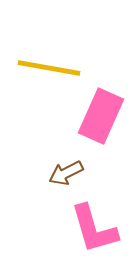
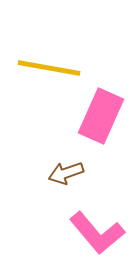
brown arrow: rotated 8 degrees clockwise
pink L-shape: moved 3 px right, 4 px down; rotated 24 degrees counterclockwise
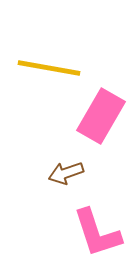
pink rectangle: rotated 6 degrees clockwise
pink L-shape: rotated 22 degrees clockwise
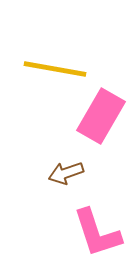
yellow line: moved 6 px right, 1 px down
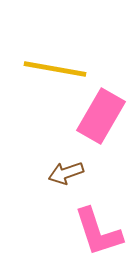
pink L-shape: moved 1 px right, 1 px up
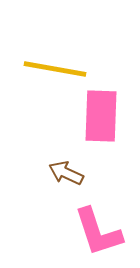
pink rectangle: rotated 28 degrees counterclockwise
brown arrow: rotated 44 degrees clockwise
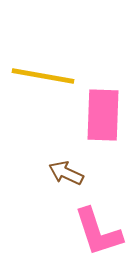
yellow line: moved 12 px left, 7 px down
pink rectangle: moved 2 px right, 1 px up
